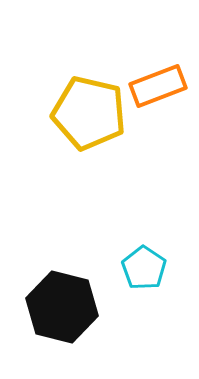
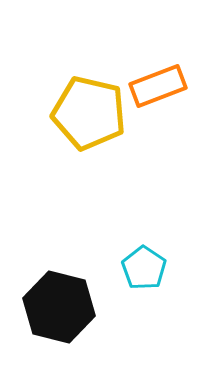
black hexagon: moved 3 px left
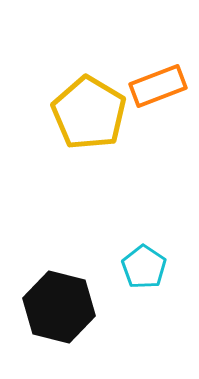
yellow pentagon: rotated 18 degrees clockwise
cyan pentagon: moved 1 px up
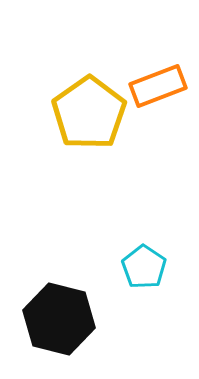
yellow pentagon: rotated 6 degrees clockwise
black hexagon: moved 12 px down
